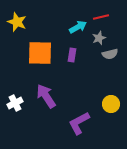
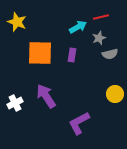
yellow circle: moved 4 px right, 10 px up
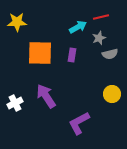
yellow star: rotated 24 degrees counterclockwise
yellow circle: moved 3 px left
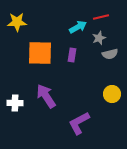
white cross: rotated 28 degrees clockwise
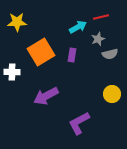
gray star: moved 1 px left, 1 px down
orange square: moved 1 px right, 1 px up; rotated 32 degrees counterclockwise
purple arrow: rotated 85 degrees counterclockwise
white cross: moved 3 px left, 31 px up
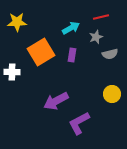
cyan arrow: moved 7 px left, 1 px down
gray star: moved 2 px left, 2 px up
purple arrow: moved 10 px right, 5 px down
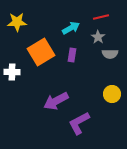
gray star: moved 2 px right; rotated 16 degrees counterclockwise
gray semicircle: rotated 14 degrees clockwise
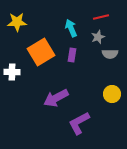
cyan arrow: rotated 84 degrees counterclockwise
gray star: rotated 16 degrees clockwise
purple arrow: moved 3 px up
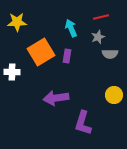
purple rectangle: moved 5 px left, 1 px down
yellow circle: moved 2 px right, 1 px down
purple arrow: rotated 20 degrees clockwise
purple L-shape: moved 4 px right; rotated 45 degrees counterclockwise
